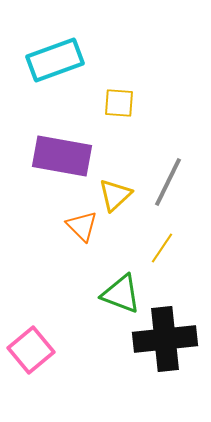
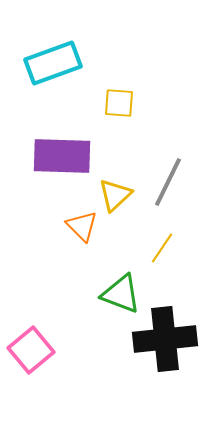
cyan rectangle: moved 2 px left, 3 px down
purple rectangle: rotated 8 degrees counterclockwise
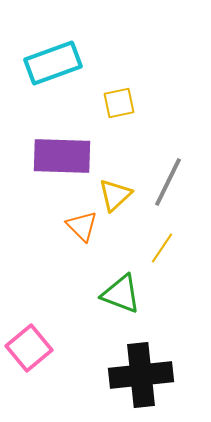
yellow square: rotated 16 degrees counterclockwise
black cross: moved 24 px left, 36 px down
pink square: moved 2 px left, 2 px up
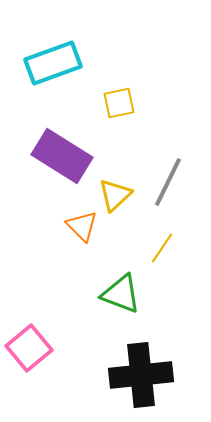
purple rectangle: rotated 30 degrees clockwise
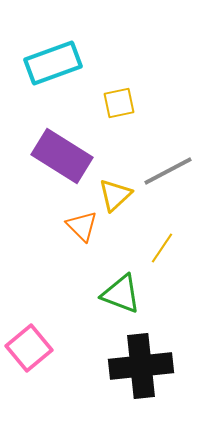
gray line: moved 11 px up; rotated 36 degrees clockwise
black cross: moved 9 px up
